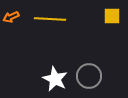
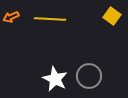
yellow square: rotated 36 degrees clockwise
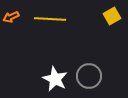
yellow square: rotated 24 degrees clockwise
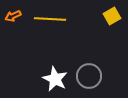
orange arrow: moved 2 px right, 1 px up
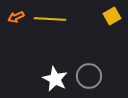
orange arrow: moved 3 px right, 1 px down
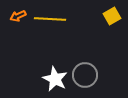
orange arrow: moved 2 px right, 1 px up
gray circle: moved 4 px left, 1 px up
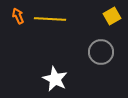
orange arrow: rotated 91 degrees clockwise
gray circle: moved 16 px right, 23 px up
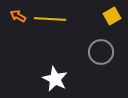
orange arrow: rotated 35 degrees counterclockwise
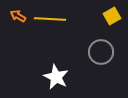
white star: moved 1 px right, 2 px up
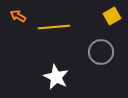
yellow line: moved 4 px right, 8 px down; rotated 8 degrees counterclockwise
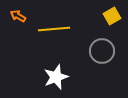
yellow line: moved 2 px down
gray circle: moved 1 px right, 1 px up
white star: rotated 25 degrees clockwise
